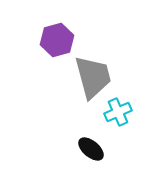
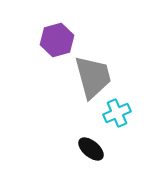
cyan cross: moved 1 px left, 1 px down
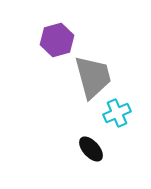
black ellipse: rotated 8 degrees clockwise
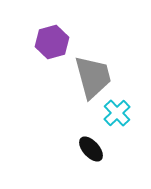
purple hexagon: moved 5 px left, 2 px down
cyan cross: rotated 20 degrees counterclockwise
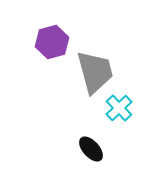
gray trapezoid: moved 2 px right, 5 px up
cyan cross: moved 2 px right, 5 px up
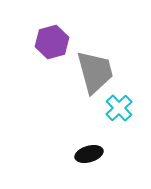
black ellipse: moved 2 px left, 5 px down; rotated 64 degrees counterclockwise
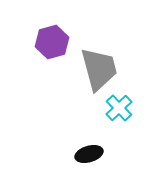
gray trapezoid: moved 4 px right, 3 px up
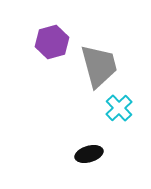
gray trapezoid: moved 3 px up
